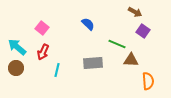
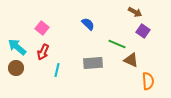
brown triangle: rotated 21 degrees clockwise
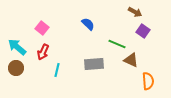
gray rectangle: moved 1 px right, 1 px down
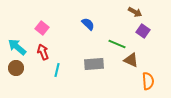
red arrow: rotated 133 degrees clockwise
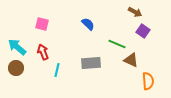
pink square: moved 4 px up; rotated 24 degrees counterclockwise
gray rectangle: moved 3 px left, 1 px up
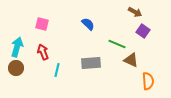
cyan arrow: rotated 66 degrees clockwise
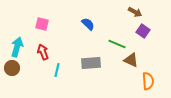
brown circle: moved 4 px left
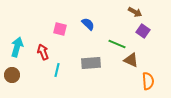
pink square: moved 18 px right, 5 px down
brown circle: moved 7 px down
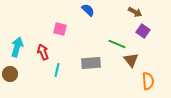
blue semicircle: moved 14 px up
brown triangle: rotated 28 degrees clockwise
brown circle: moved 2 px left, 1 px up
